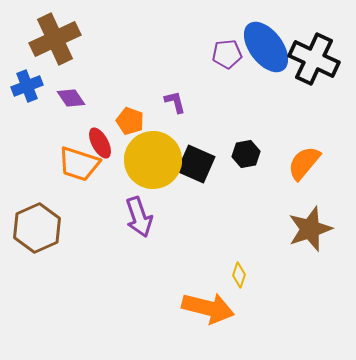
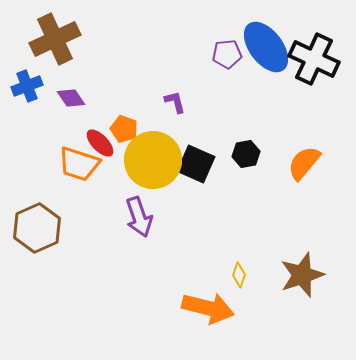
orange pentagon: moved 6 px left, 8 px down
red ellipse: rotated 16 degrees counterclockwise
brown star: moved 8 px left, 46 px down
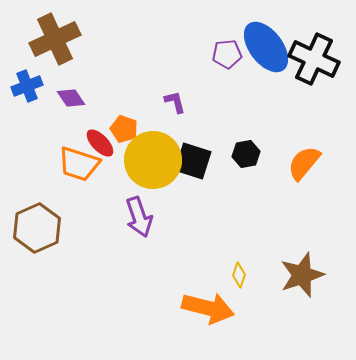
black square: moved 3 px left, 3 px up; rotated 6 degrees counterclockwise
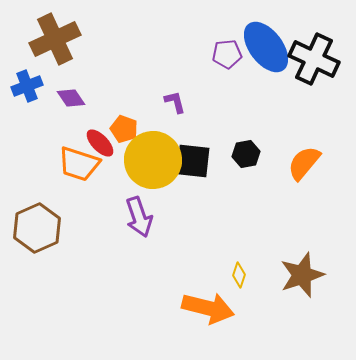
black square: rotated 12 degrees counterclockwise
